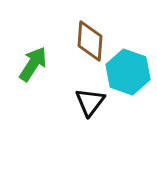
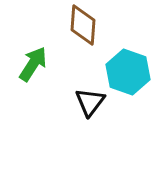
brown diamond: moved 7 px left, 16 px up
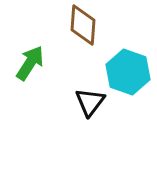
green arrow: moved 3 px left, 1 px up
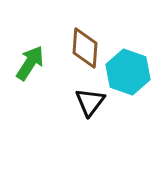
brown diamond: moved 2 px right, 23 px down
